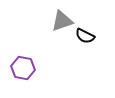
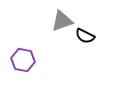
purple hexagon: moved 8 px up
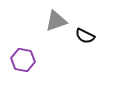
gray triangle: moved 6 px left
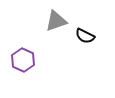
purple hexagon: rotated 15 degrees clockwise
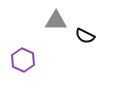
gray triangle: rotated 20 degrees clockwise
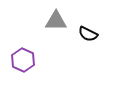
black semicircle: moved 3 px right, 2 px up
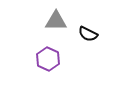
purple hexagon: moved 25 px right, 1 px up
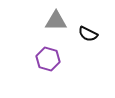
purple hexagon: rotated 10 degrees counterclockwise
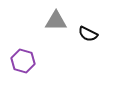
purple hexagon: moved 25 px left, 2 px down
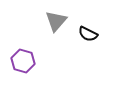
gray triangle: rotated 50 degrees counterclockwise
